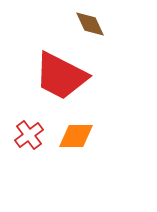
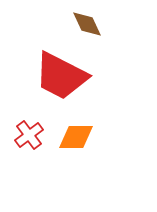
brown diamond: moved 3 px left
orange diamond: moved 1 px down
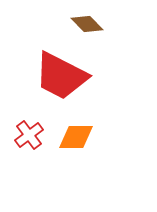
brown diamond: rotated 20 degrees counterclockwise
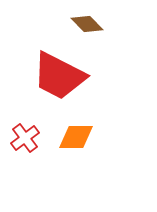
red trapezoid: moved 2 px left
red cross: moved 4 px left, 3 px down
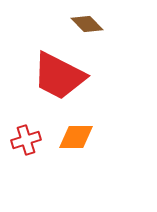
red cross: moved 1 px right, 2 px down; rotated 20 degrees clockwise
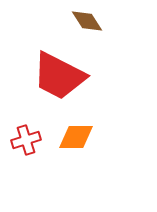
brown diamond: moved 3 px up; rotated 12 degrees clockwise
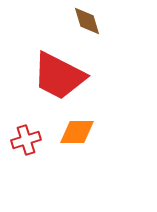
brown diamond: rotated 16 degrees clockwise
orange diamond: moved 1 px right, 5 px up
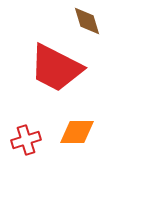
red trapezoid: moved 3 px left, 8 px up
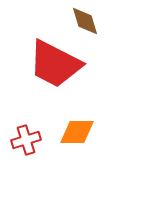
brown diamond: moved 2 px left
red trapezoid: moved 1 px left, 4 px up
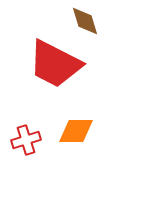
orange diamond: moved 1 px left, 1 px up
